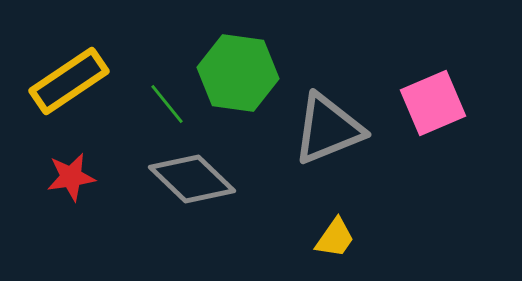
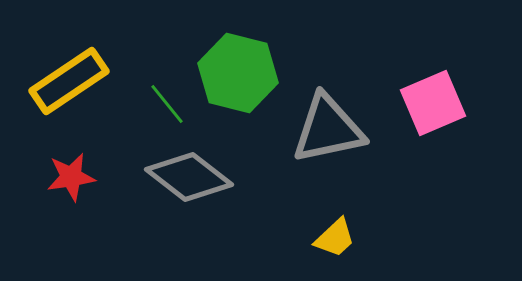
green hexagon: rotated 6 degrees clockwise
gray triangle: rotated 10 degrees clockwise
gray diamond: moved 3 px left, 2 px up; rotated 6 degrees counterclockwise
yellow trapezoid: rotated 12 degrees clockwise
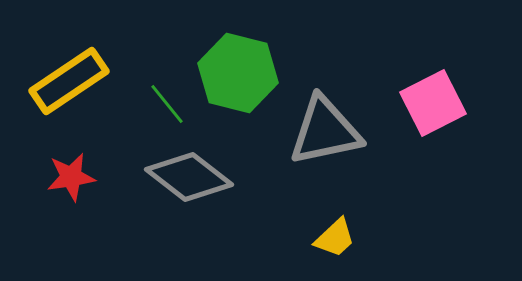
pink square: rotated 4 degrees counterclockwise
gray triangle: moved 3 px left, 2 px down
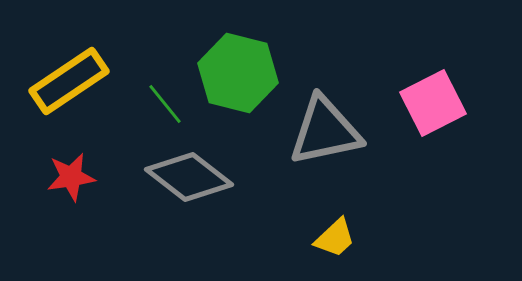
green line: moved 2 px left
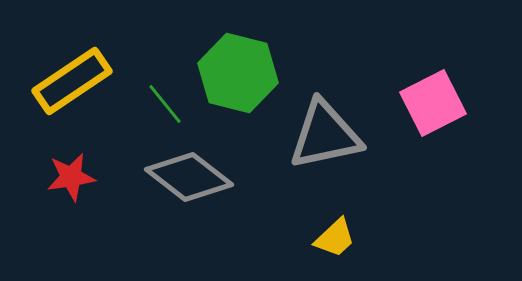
yellow rectangle: moved 3 px right
gray triangle: moved 4 px down
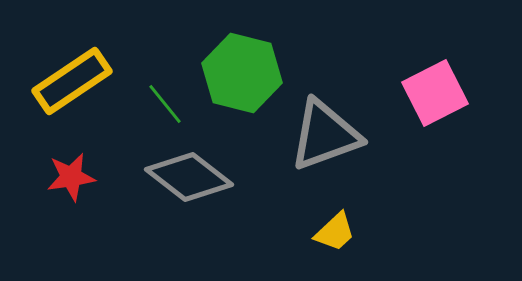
green hexagon: moved 4 px right
pink square: moved 2 px right, 10 px up
gray triangle: rotated 8 degrees counterclockwise
yellow trapezoid: moved 6 px up
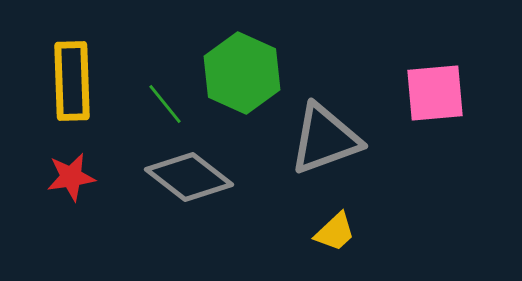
green hexagon: rotated 10 degrees clockwise
yellow rectangle: rotated 58 degrees counterclockwise
pink square: rotated 22 degrees clockwise
gray triangle: moved 4 px down
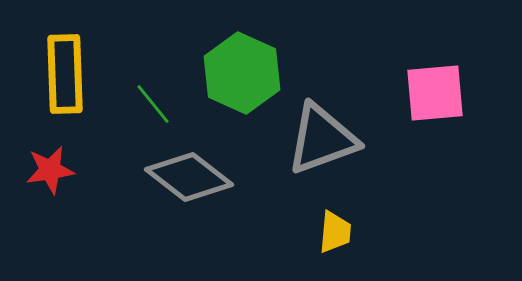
yellow rectangle: moved 7 px left, 7 px up
green line: moved 12 px left
gray triangle: moved 3 px left
red star: moved 21 px left, 7 px up
yellow trapezoid: rotated 42 degrees counterclockwise
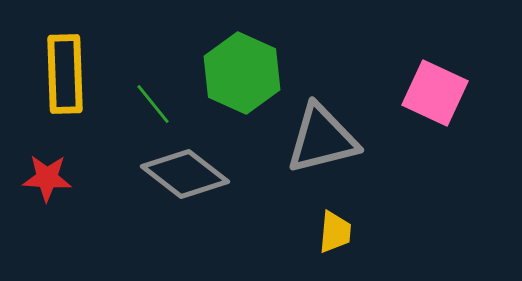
pink square: rotated 30 degrees clockwise
gray triangle: rotated 6 degrees clockwise
red star: moved 3 px left, 8 px down; rotated 12 degrees clockwise
gray diamond: moved 4 px left, 3 px up
